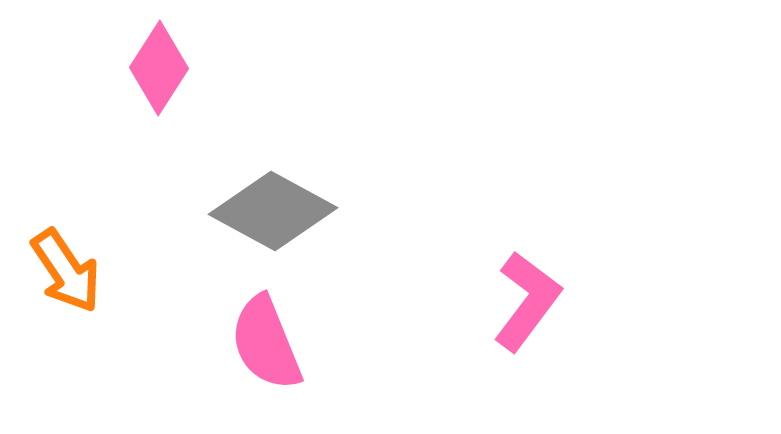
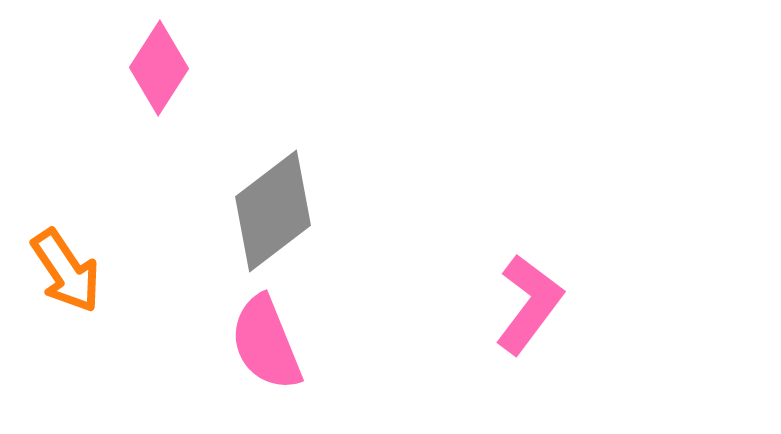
gray diamond: rotated 66 degrees counterclockwise
pink L-shape: moved 2 px right, 3 px down
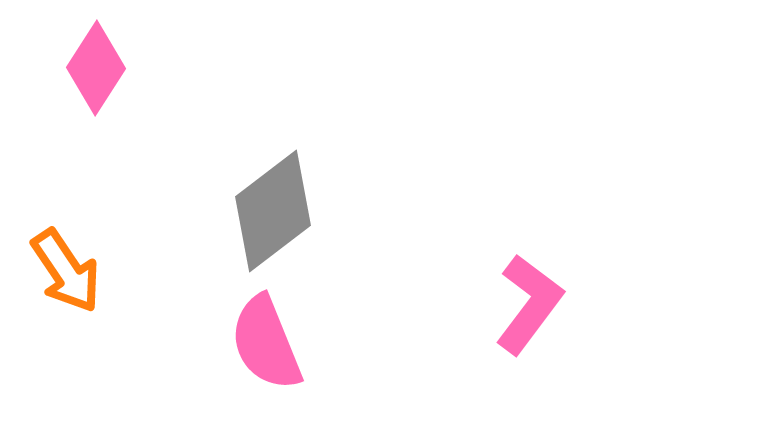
pink diamond: moved 63 px left
